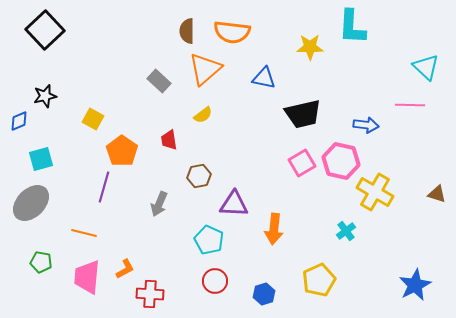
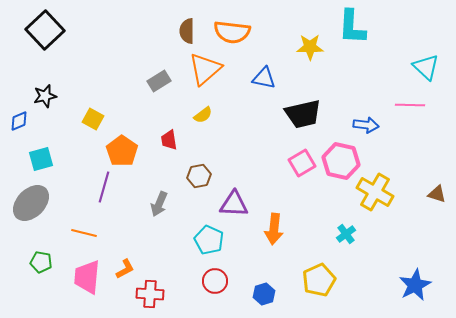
gray rectangle: rotated 75 degrees counterclockwise
cyan cross: moved 3 px down
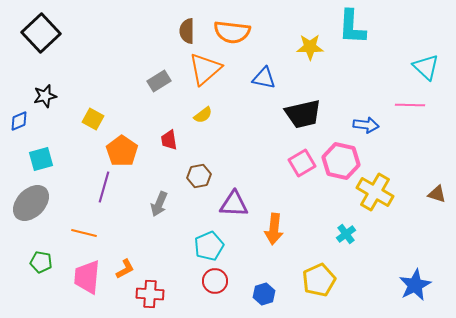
black square: moved 4 px left, 3 px down
cyan pentagon: moved 6 px down; rotated 24 degrees clockwise
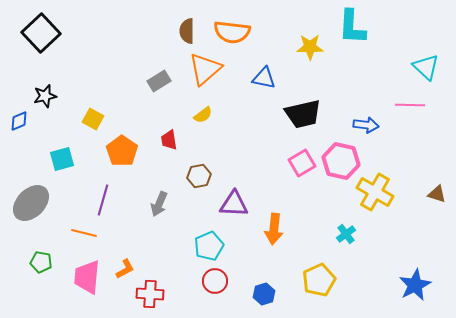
cyan square: moved 21 px right
purple line: moved 1 px left, 13 px down
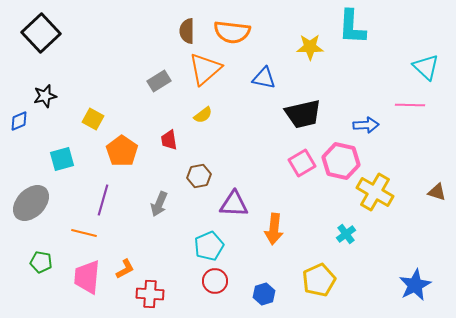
blue arrow: rotated 10 degrees counterclockwise
brown triangle: moved 2 px up
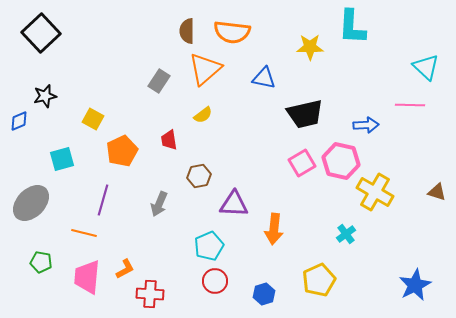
gray rectangle: rotated 25 degrees counterclockwise
black trapezoid: moved 2 px right
orange pentagon: rotated 12 degrees clockwise
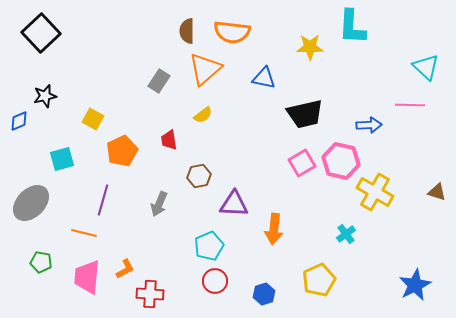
blue arrow: moved 3 px right
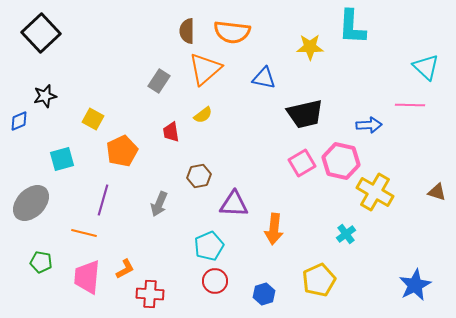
red trapezoid: moved 2 px right, 8 px up
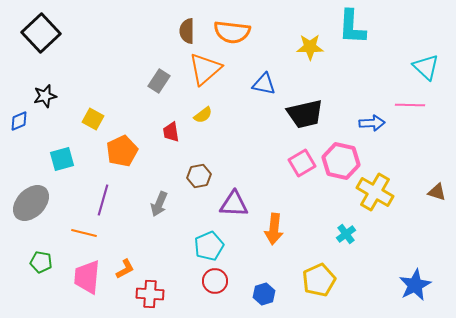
blue triangle: moved 6 px down
blue arrow: moved 3 px right, 2 px up
